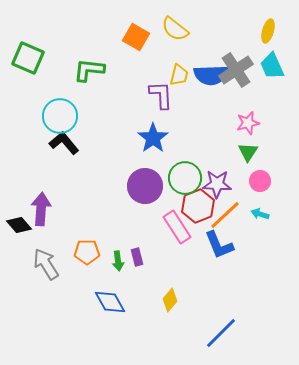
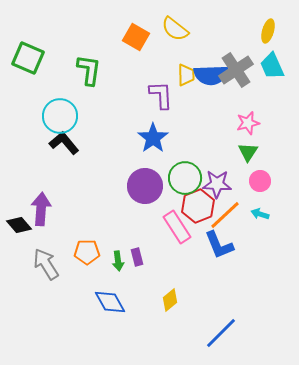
green L-shape: rotated 92 degrees clockwise
yellow trapezoid: moved 7 px right; rotated 15 degrees counterclockwise
yellow diamond: rotated 10 degrees clockwise
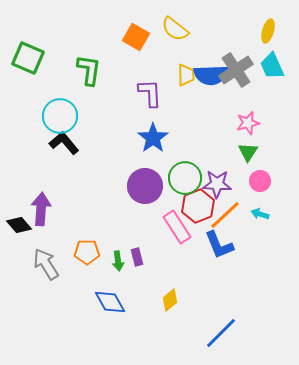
purple L-shape: moved 11 px left, 2 px up
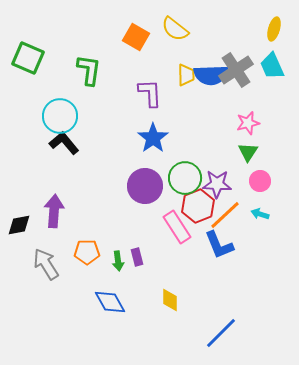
yellow ellipse: moved 6 px right, 2 px up
purple arrow: moved 13 px right, 2 px down
black diamond: rotated 60 degrees counterclockwise
yellow diamond: rotated 50 degrees counterclockwise
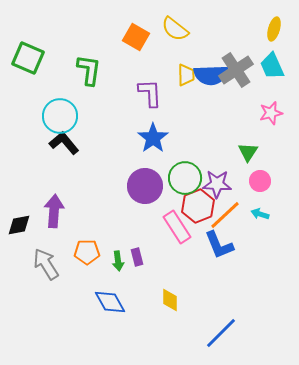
pink star: moved 23 px right, 10 px up
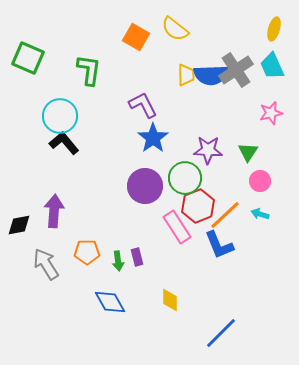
purple L-shape: moved 7 px left, 12 px down; rotated 24 degrees counterclockwise
purple star: moved 9 px left, 34 px up
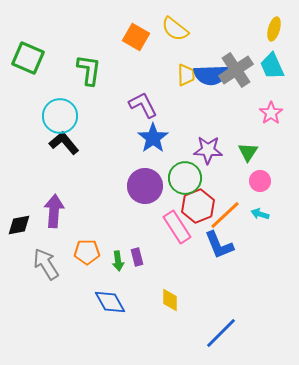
pink star: rotated 20 degrees counterclockwise
